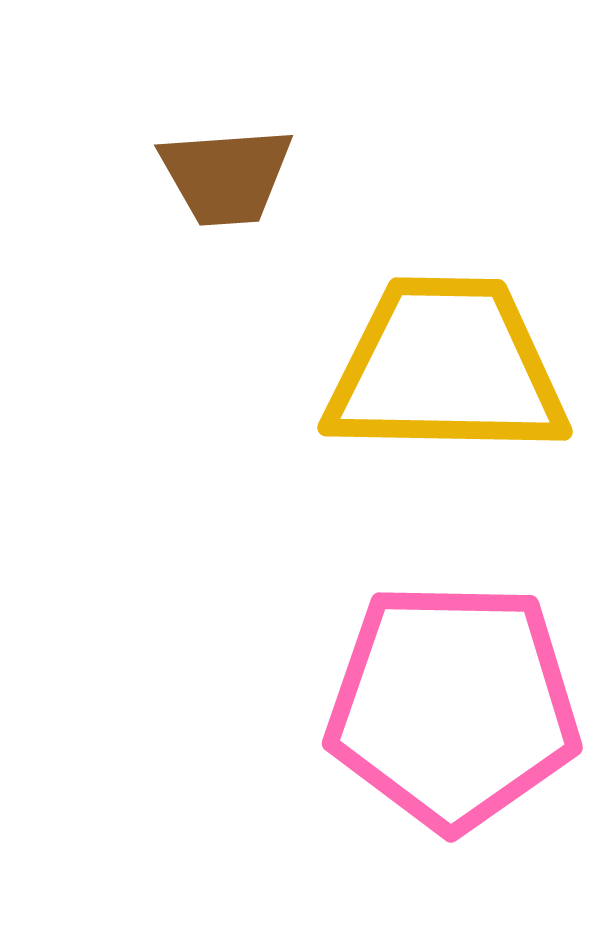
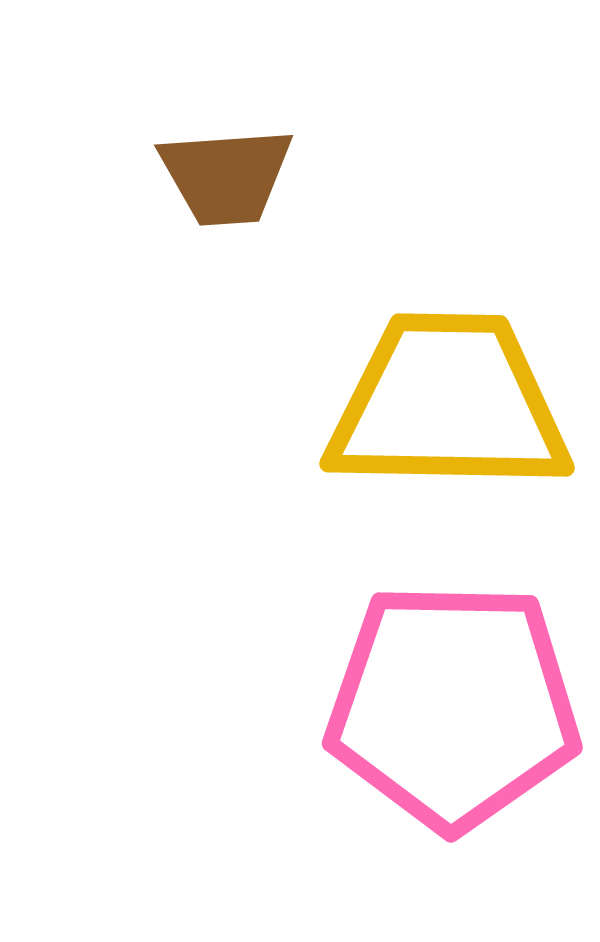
yellow trapezoid: moved 2 px right, 36 px down
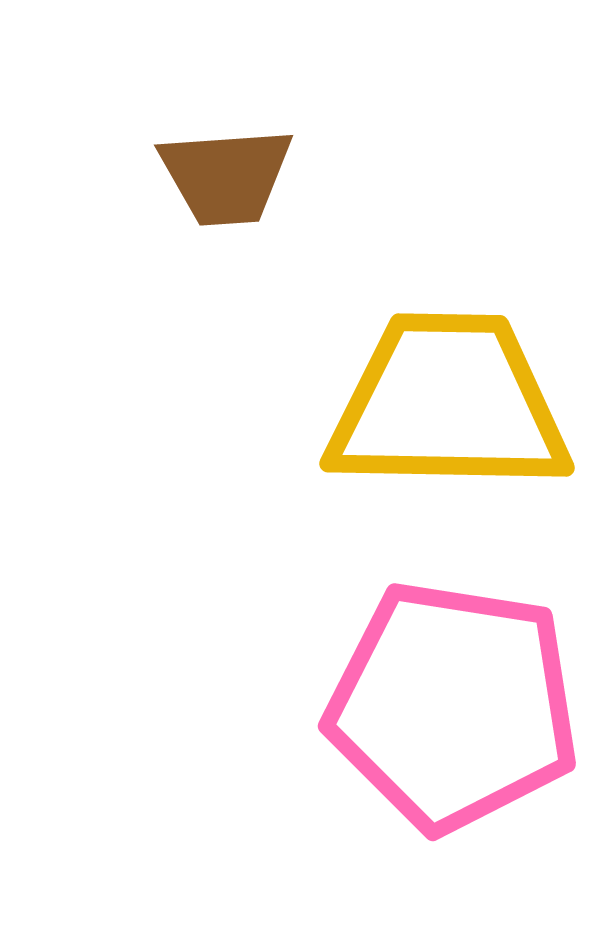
pink pentagon: rotated 8 degrees clockwise
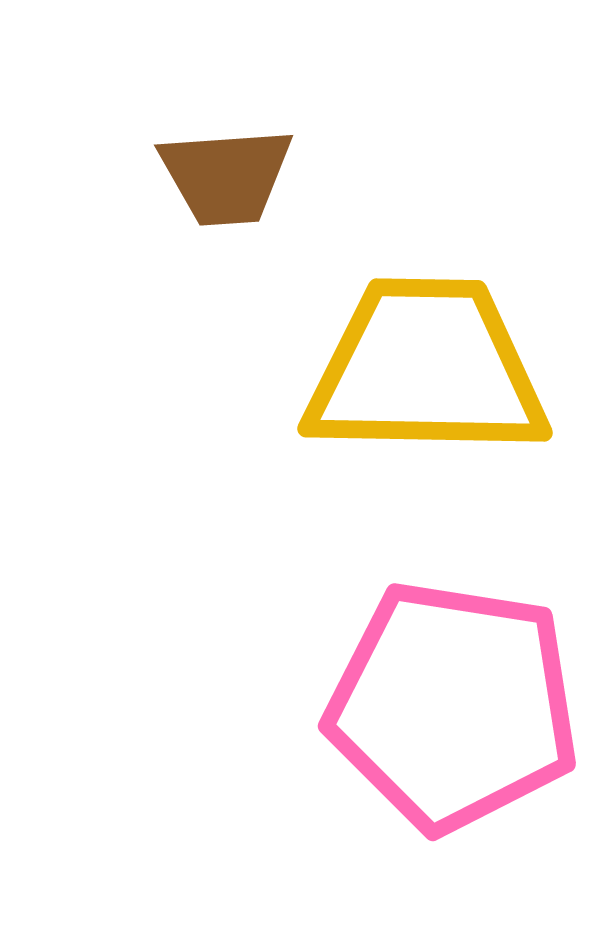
yellow trapezoid: moved 22 px left, 35 px up
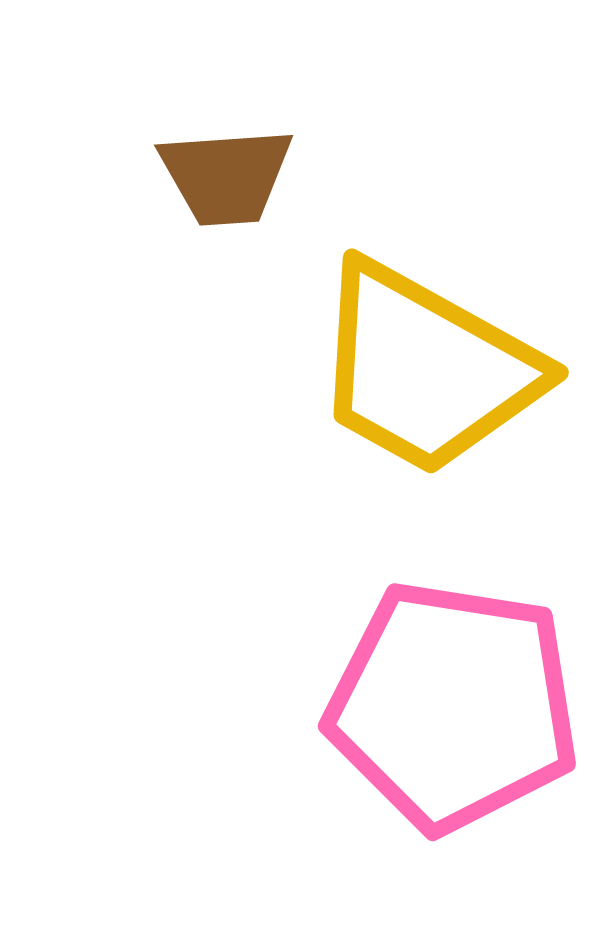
yellow trapezoid: rotated 152 degrees counterclockwise
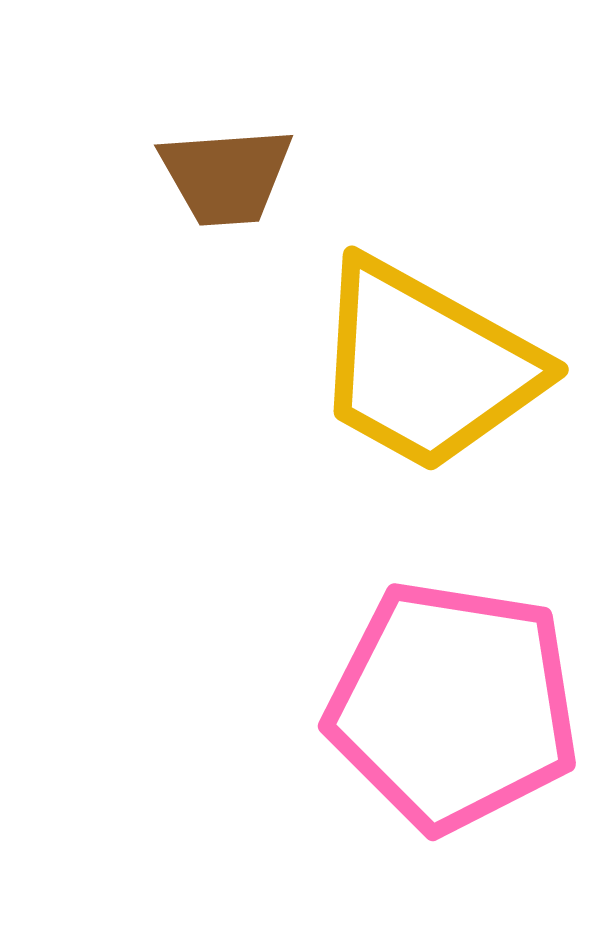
yellow trapezoid: moved 3 px up
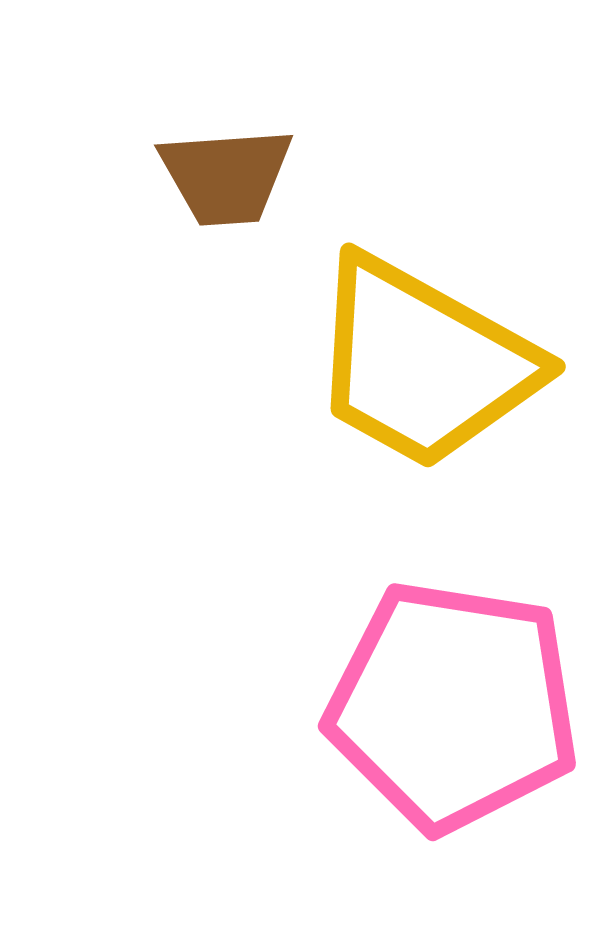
yellow trapezoid: moved 3 px left, 3 px up
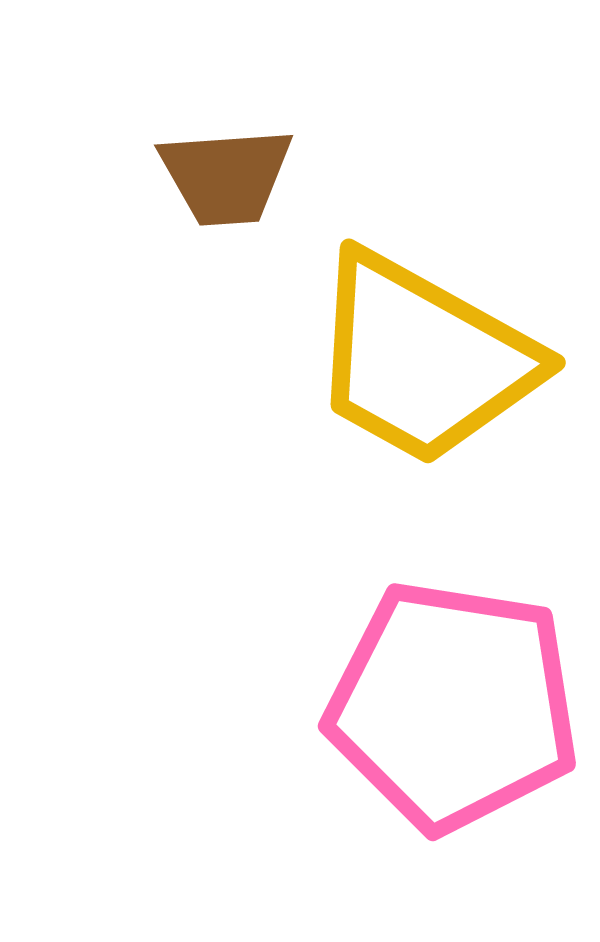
yellow trapezoid: moved 4 px up
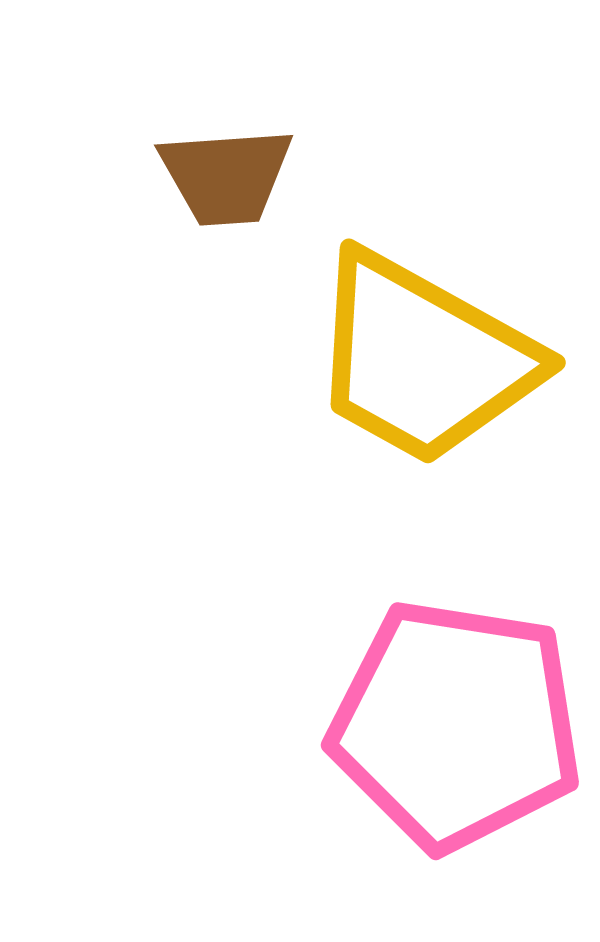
pink pentagon: moved 3 px right, 19 px down
